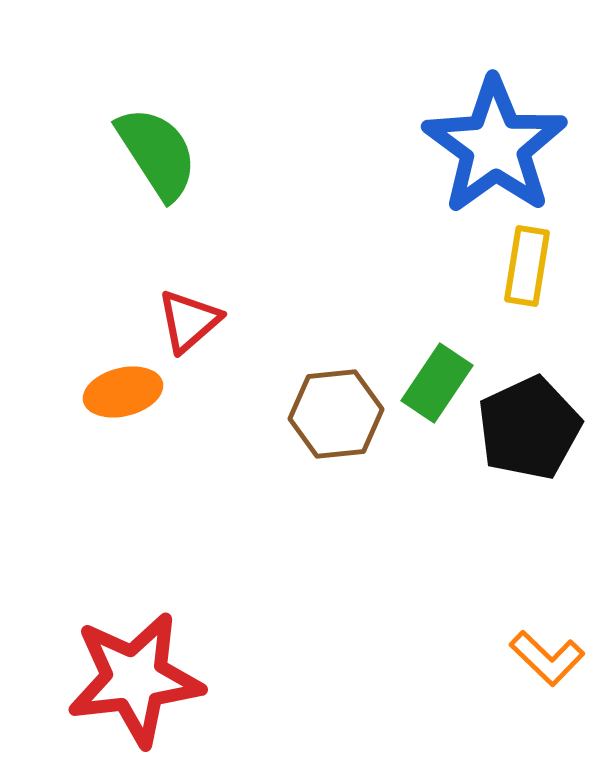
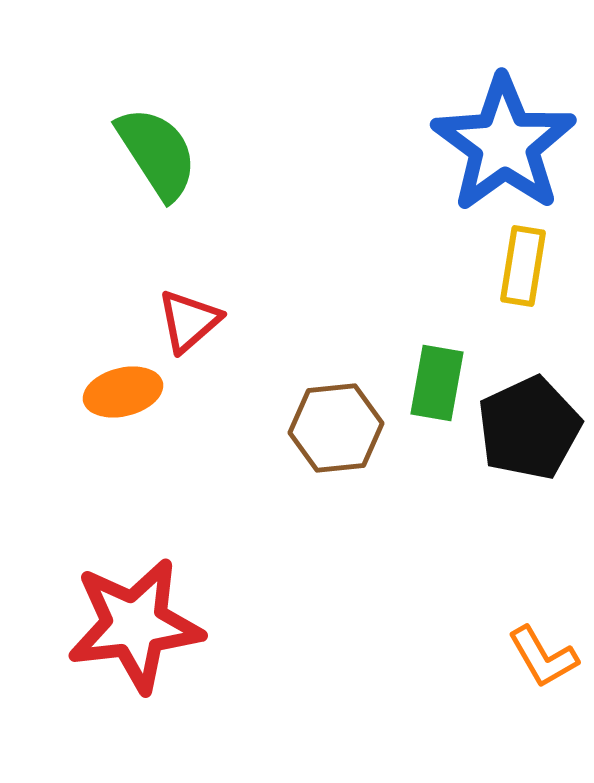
blue star: moved 9 px right, 2 px up
yellow rectangle: moved 4 px left
green rectangle: rotated 24 degrees counterclockwise
brown hexagon: moved 14 px down
orange L-shape: moved 4 px left, 1 px up; rotated 16 degrees clockwise
red star: moved 54 px up
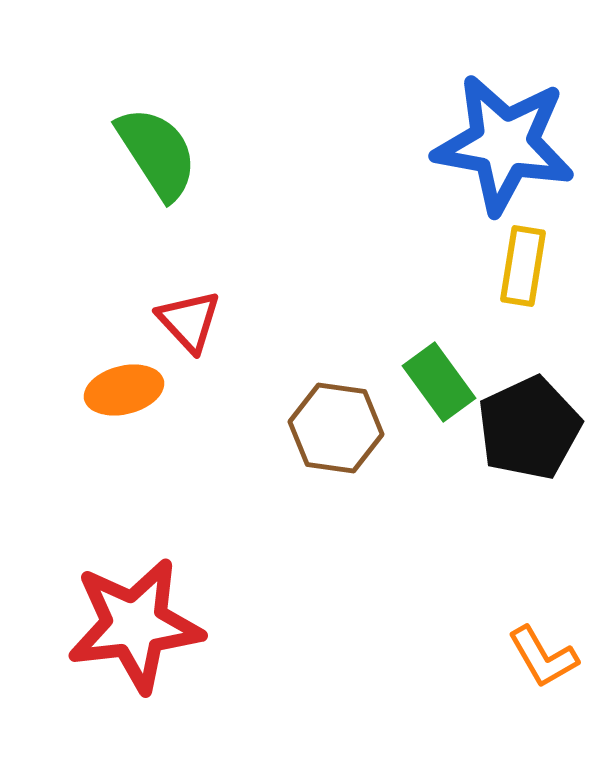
blue star: rotated 26 degrees counterclockwise
red triangle: rotated 32 degrees counterclockwise
green rectangle: moved 2 px right, 1 px up; rotated 46 degrees counterclockwise
orange ellipse: moved 1 px right, 2 px up
brown hexagon: rotated 14 degrees clockwise
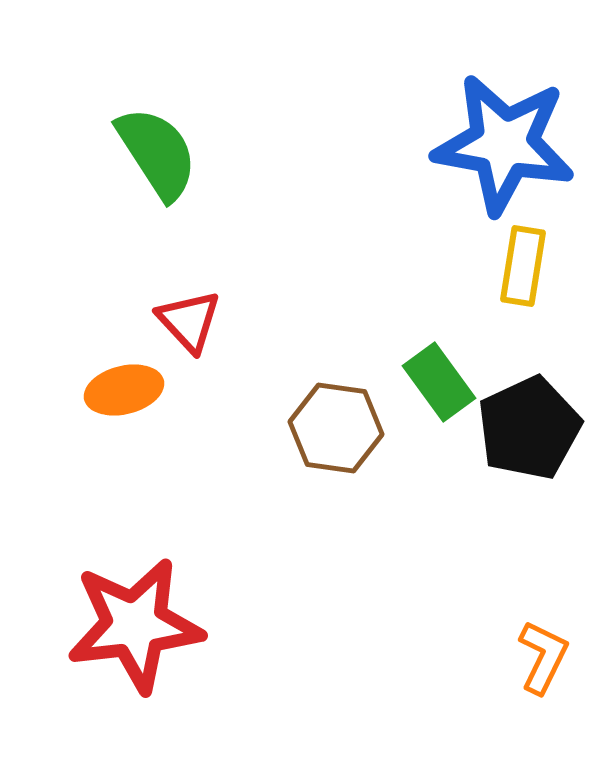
orange L-shape: rotated 124 degrees counterclockwise
